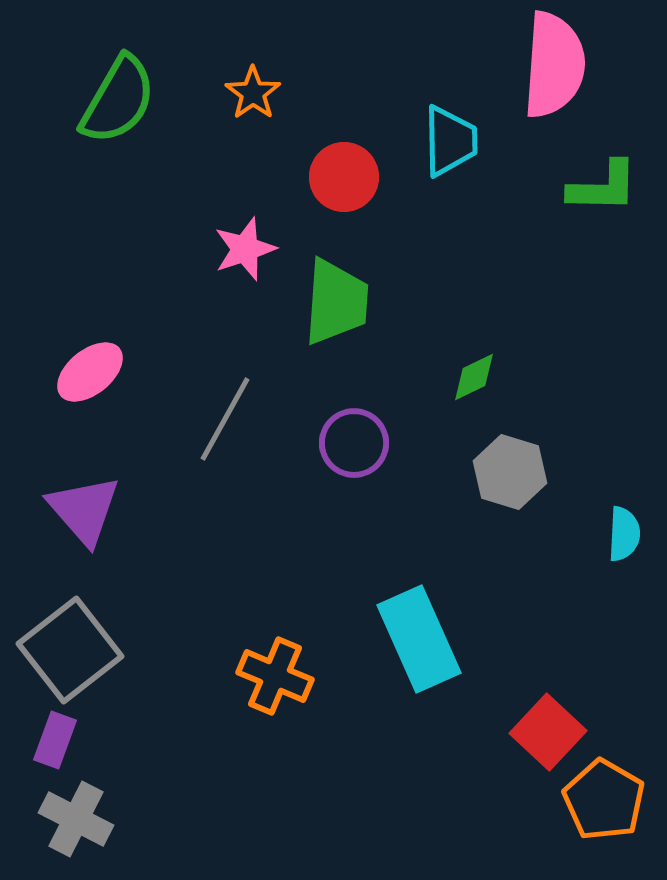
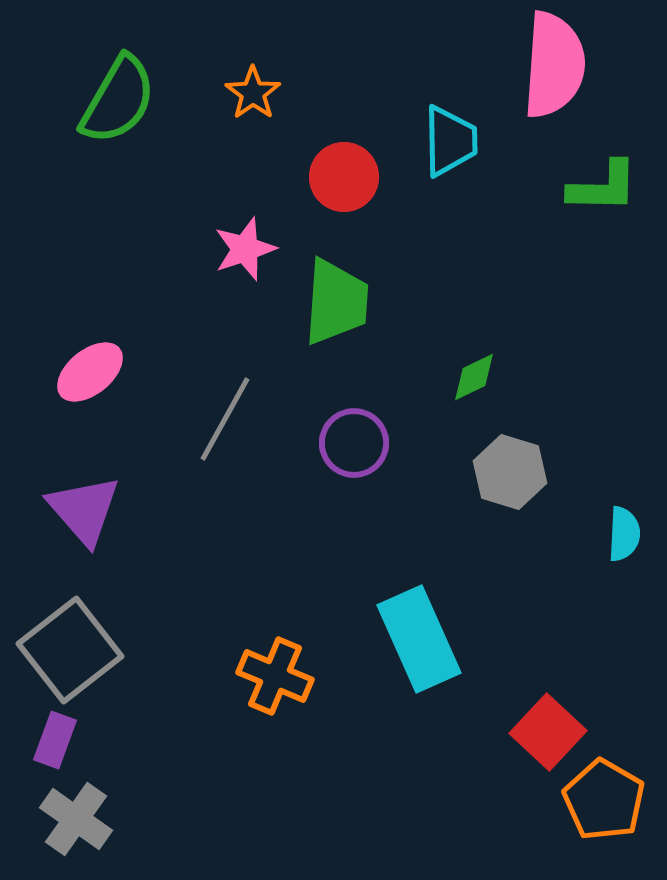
gray cross: rotated 8 degrees clockwise
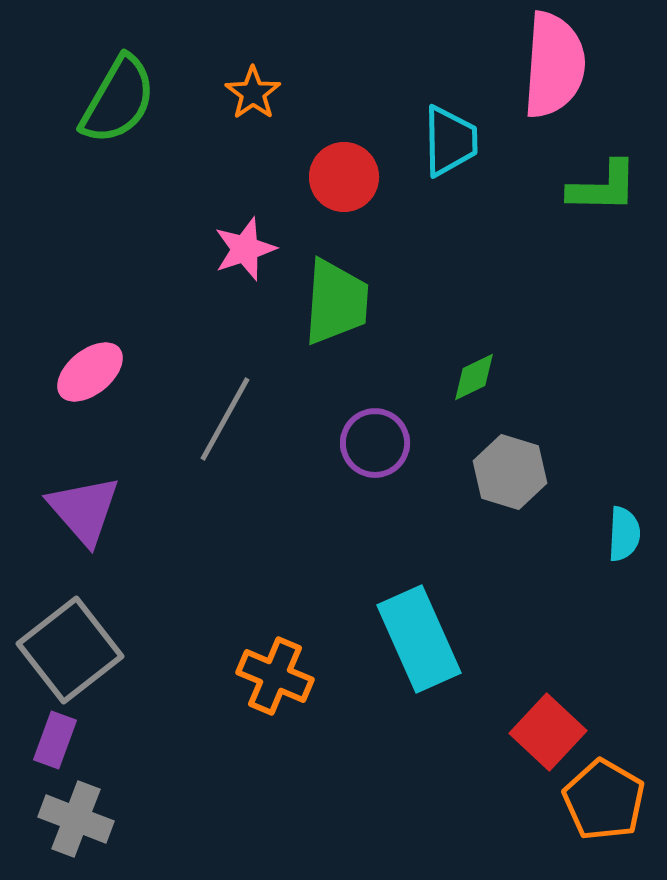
purple circle: moved 21 px right
gray cross: rotated 14 degrees counterclockwise
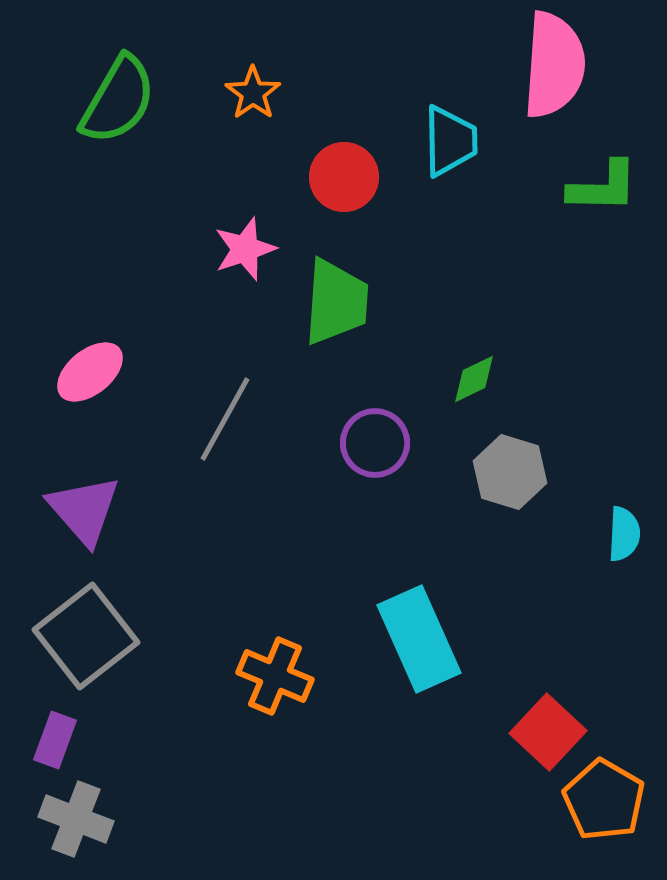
green diamond: moved 2 px down
gray square: moved 16 px right, 14 px up
